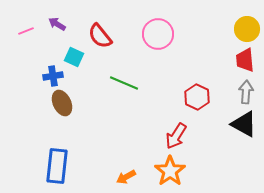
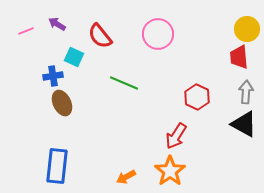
red trapezoid: moved 6 px left, 3 px up
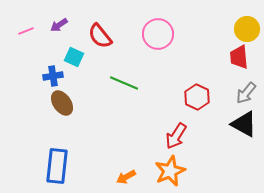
purple arrow: moved 2 px right, 1 px down; rotated 66 degrees counterclockwise
gray arrow: moved 1 px down; rotated 145 degrees counterclockwise
brown ellipse: rotated 10 degrees counterclockwise
orange star: rotated 12 degrees clockwise
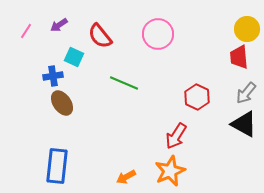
pink line: rotated 35 degrees counterclockwise
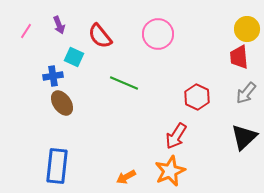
purple arrow: rotated 78 degrees counterclockwise
black triangle: moved 13 px down; rotated 48 degrees clockwise
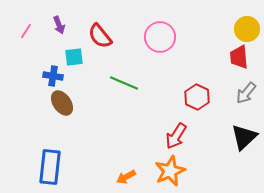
pink circle: moved 2 px right, 3 px down
cyan square: rotated 30 degrees counterclockwise
blue cross: rotated 18 degrees clockwise
blue rectangle: moved 7 px left, 1 px down
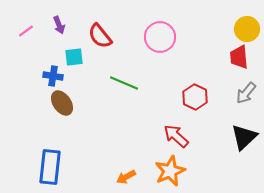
pink line: rotated 21 degrees clockwise
red hexagon: moved 2 px left
red arrow: rotated 100 degrees clockwise
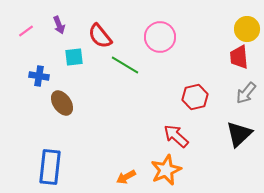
blue cross: moved 14 px left
green line: moved 1 px right, 18 px up; rotated 8 degrees clockwise
red hexagon: rotated 20 degrees clockwise
black triangle: moved 5 px left, 3 px up
orange star: moved 4 px left, 1 px up
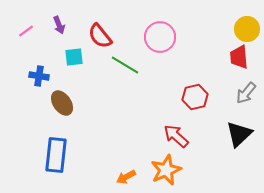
blue rectangle: moved 6 px right, 12 px up
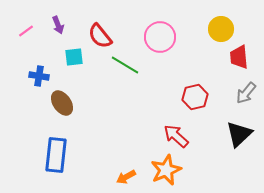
purple arrow: moved 1 px left
yellow circle: moved 26 px left
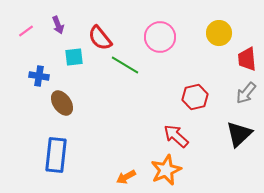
yellow circle: moved 2 px left, 4 px down
red semicircle: moved 2 px down
red trapezoid: moved 8 px right, 2 px down
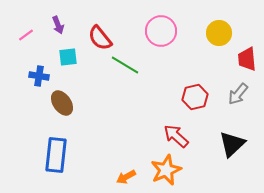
pink line: moved 4 px down
pink circle: moved 1 px right, 6 px up
cyan square: moved 6 px left
gray arrow: moved 8 px left, 1 px down
black triangle: moved 7 px left, 10 px down
